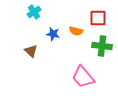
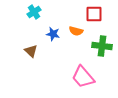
red square: moved 4 px left, 4 px up
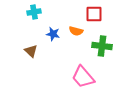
cyan cross: rotated 24 degrees clockwise
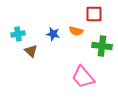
cyan cross: moved 16 px left, 22 px down
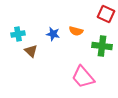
red square: moved 12 px right; rotated 24 degrees clockwise
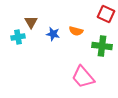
cyan cross: moved 3 px down
brown triangle: moved 29 px up; rotated 16 degrees clockwise
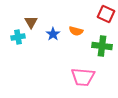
blue star: rotated 24 degrees clockwise
pink trapezoid: rotated 45 degrees counterclockwise
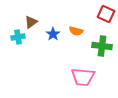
brown triangle: rotated 24 degrees clockwise
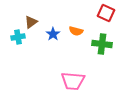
red square: moved 1 px up
green cross: moved 2 px up
pink trapezoid: moved 10 px left, 4 px down
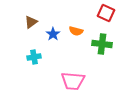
cyan cross: moved 16 px right, 20 px down
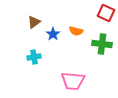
brown triangle: moved 3 px right
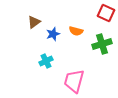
blue star: rotated 16 degrees clockwise
green cross: rotated 24 degrees counterclockwise
cyan cross: moved 12 px right, 4 px down; rotated 16 degrees counterclockwise
pink trapezoid: moved 1 px right; rotated 100 degrees clockwise
